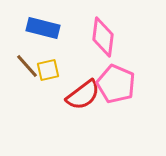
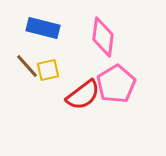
pink pentagon: rotated 18 degrees clockwise
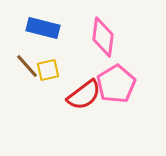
red semicircle: moved 1 px right
